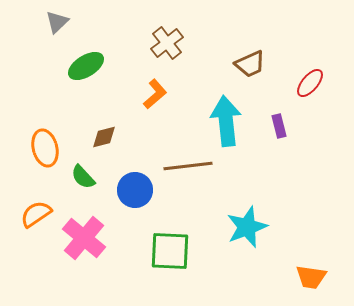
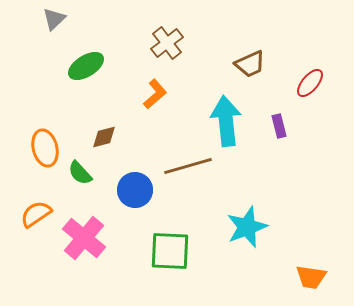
gray triangle: moved 3 px left, 3 px up
brown line: rotated 9 degrees counterclockwise
green semicircle: moved 3 px left, 4 px up
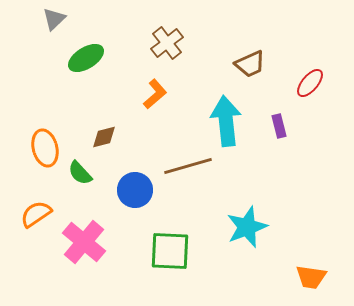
green ellipse: moved 8 px up
pink cross: moved 4 px down
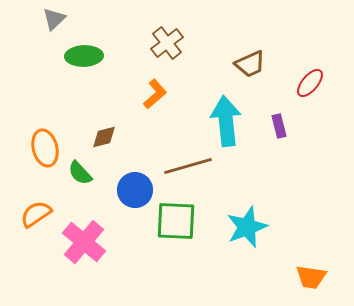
green ellipse: moved 2 px left, 2 px up; rotated 30 degrees clockwise
green square: moved 6 px right, 30 px up
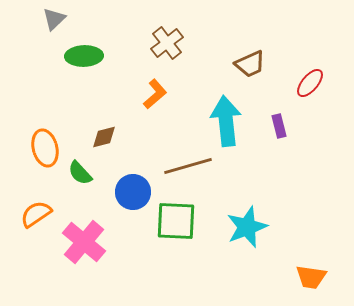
blue circle: moved 2 px left, 2 px down
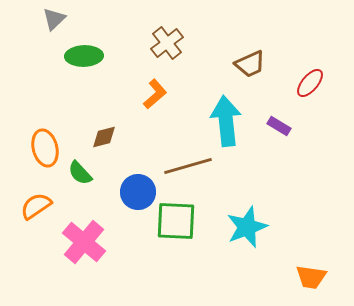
purple rectangle: rotated 45 degrees counterclockwise
blue circle: moved 5 px right
orange semicircle: moved 8 px up
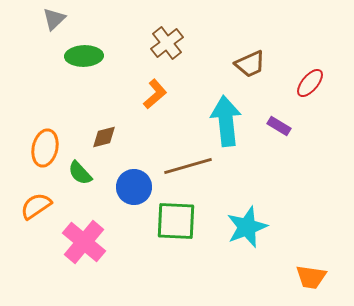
orange ellipse: rotated 27 degrees clockwise
blue circle: moved 4 px left, 5 px up
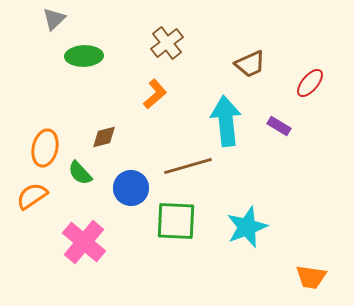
blue circle: moved 3 px left, 1 px down
orange semicircle: moved 4 px left, 10 px up
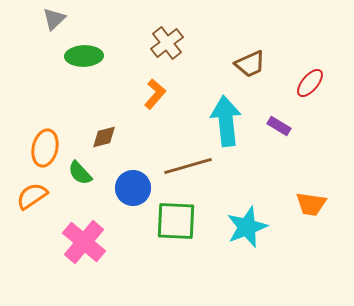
orange L-shape: rotated 8 degrees counterclockwise
blue circle: moved 2 px right
orange trapezoid: moved 73 px up
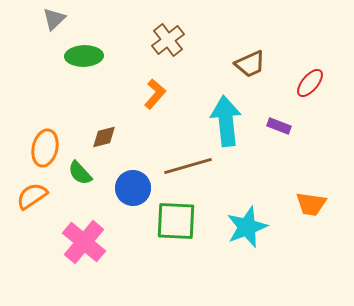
brown cross: moved 1 px right, 3 px up
purple rectangle: rotated 10 degrees counterclockwise
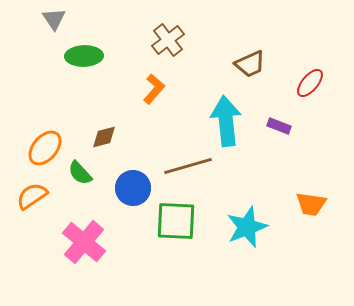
gray triangle: rotated 20 degrees counterclockwise
orange L-shape: moved 1 px left, 5 px up
orange ellipse: rotated 27 degrees clockwise
